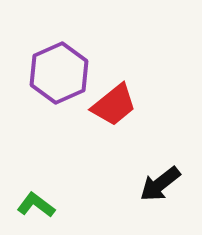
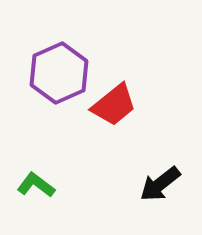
green L-shape: moved 20 px up
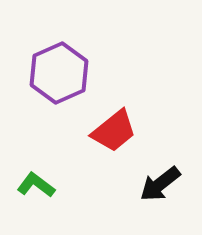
red trapezoid: moved 26 px down
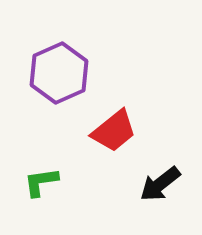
green L-shape: moved 5 px right, 3 px up; rotated 45 degrees counterclockwise
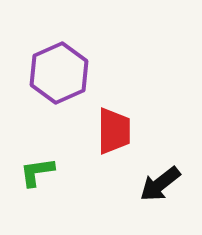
red trapezoid: rotated 51 degrees counterclockwise
green L-shape: moved 4 px left, 10 px up
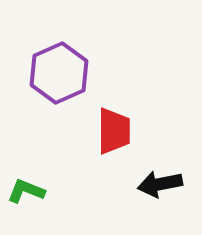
green L-shape: moved 11 px left, 19 px down; rotated 30 degrees clockwise
black arrow: rotated 27 degrees clockwise
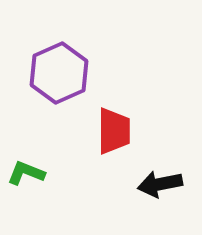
green L-shape: moved 18 px up
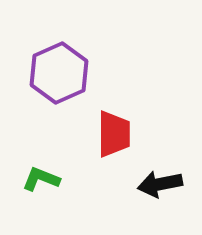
red trapezoid: moved 3 px down
green L-shape: moved 15 px right, 6 px down
